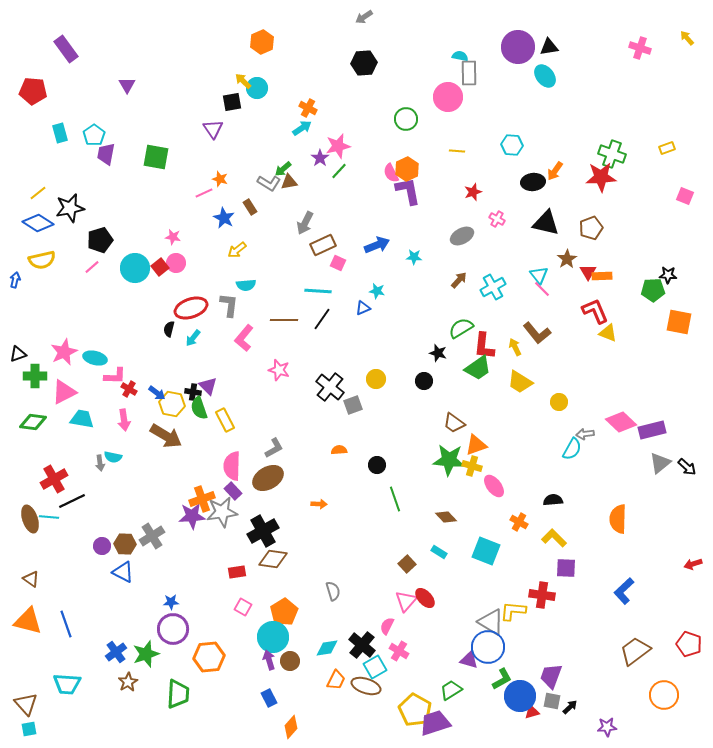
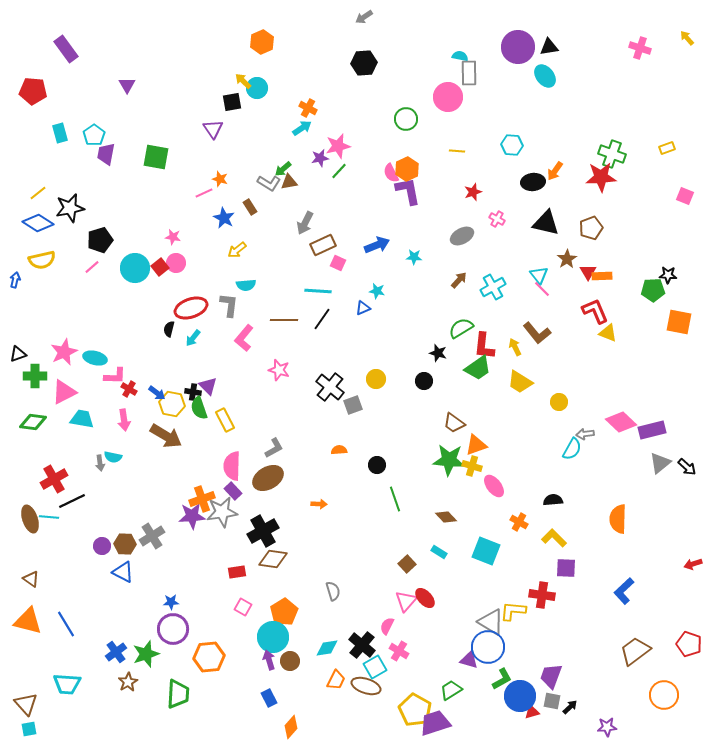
purple star at (320, 158): rotated 24 degrees clockwise
blue line at (66, 624): rotated 12 degrees counterclockwise
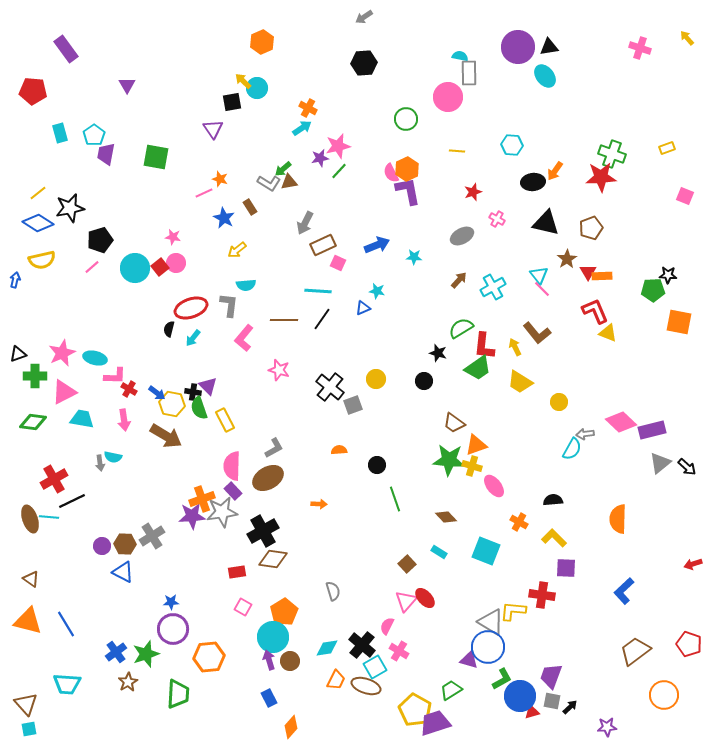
pink star at (64, 352): moved 2 px left, 1 px down
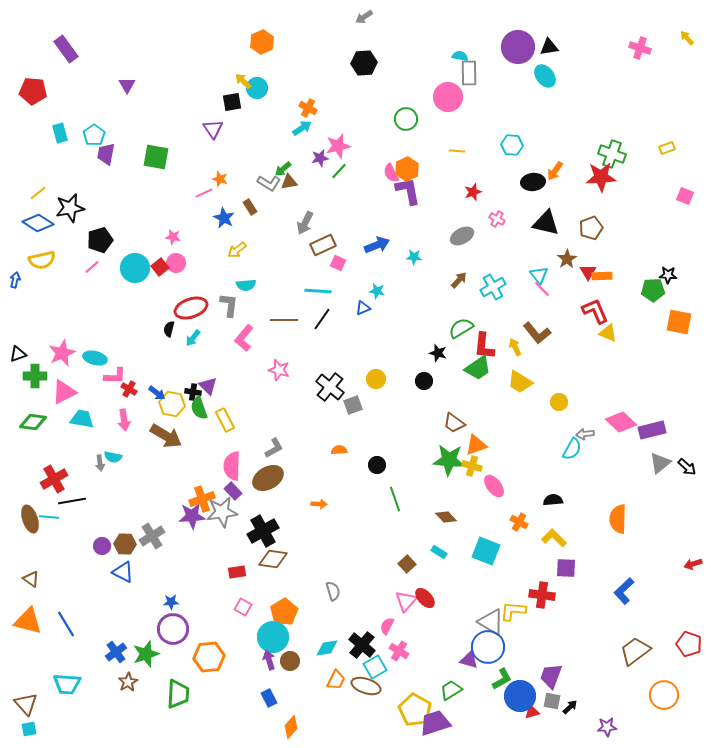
black line at (72, 501): rotated 16 degrees clockwise
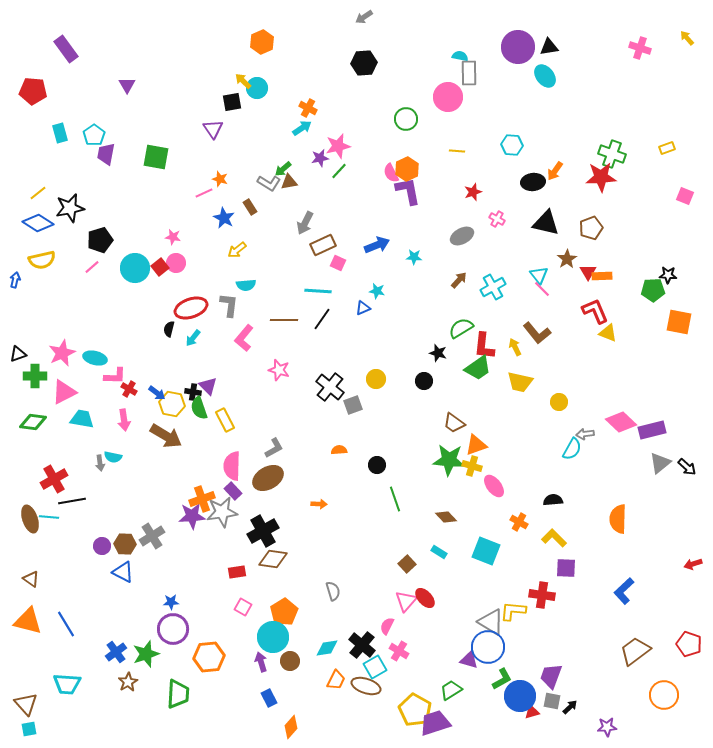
yellow trapezoid at (520, 382): rotated 20 degrees counterclockwise
purple arrow at (269, 660): moved 8 px left, 2 px down
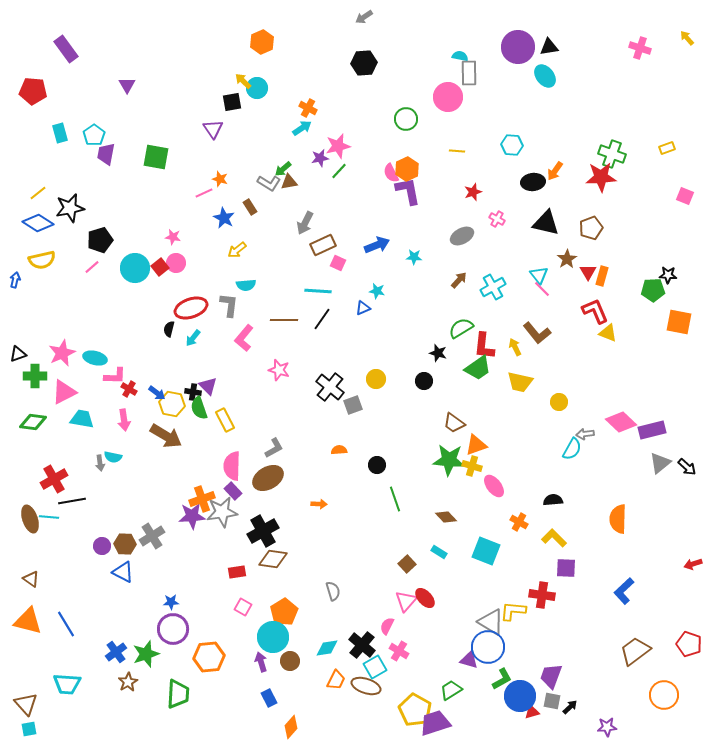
orange rectangle at (602, 276): rotated 72 degrees counterclockwise
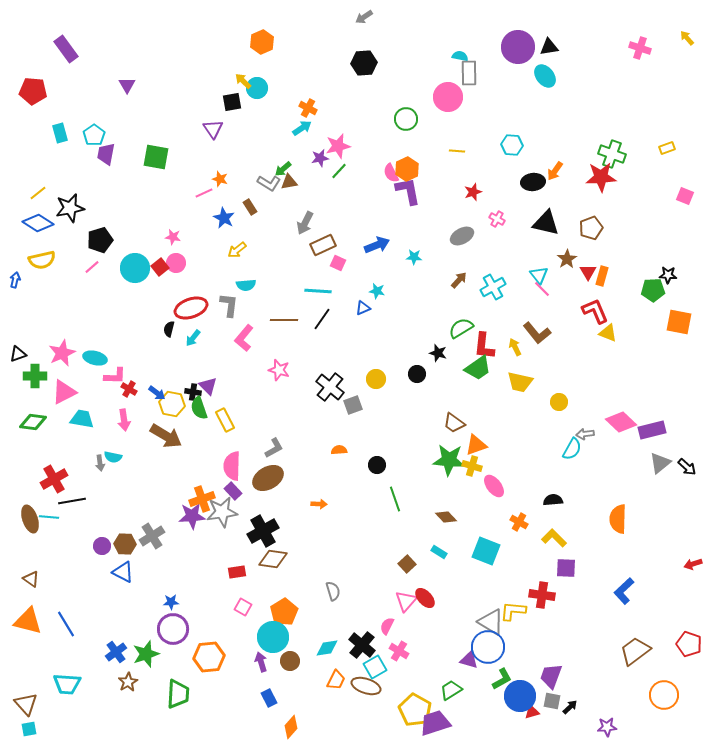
black circle at (424, 381): moved 7 px left, 7 px up
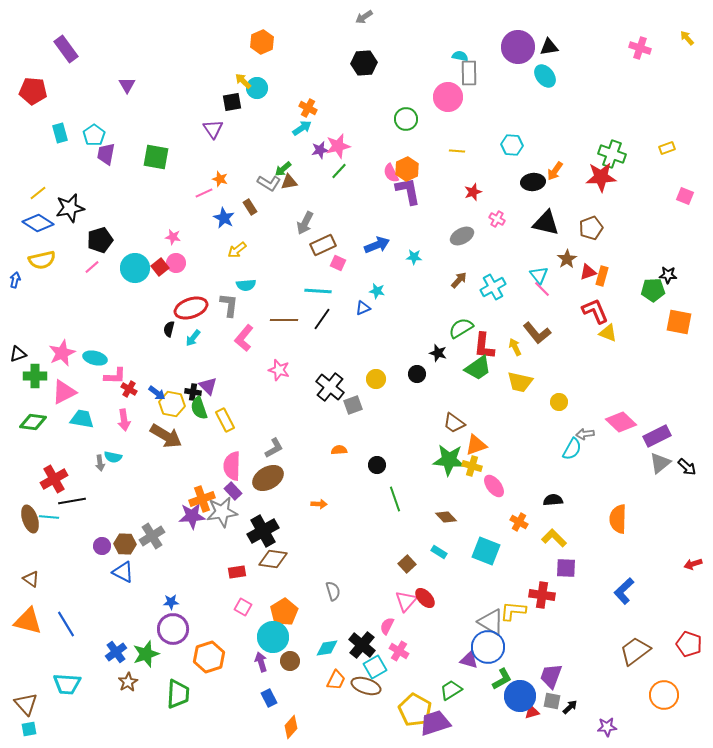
purple star at (320, 158): moved 8 px up
red triangle at (588, 272): rotated 42 degrees clockwise
purple rectangle at (652, 430): moved 5 px right, 6 px down; rotated 12 degrees counterclockwise
orange hexagon at (209, 657): rotated 12 degrees counterclockwise
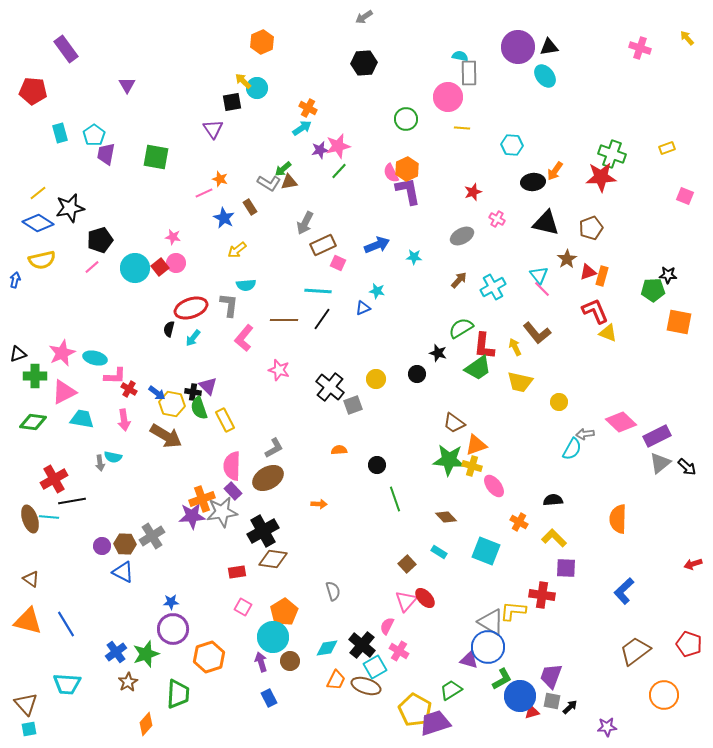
yellow line at (457, 151): moved 5 px right, 23 px up
orange diamond at (291, 727): moved 145 px left, 3 px up
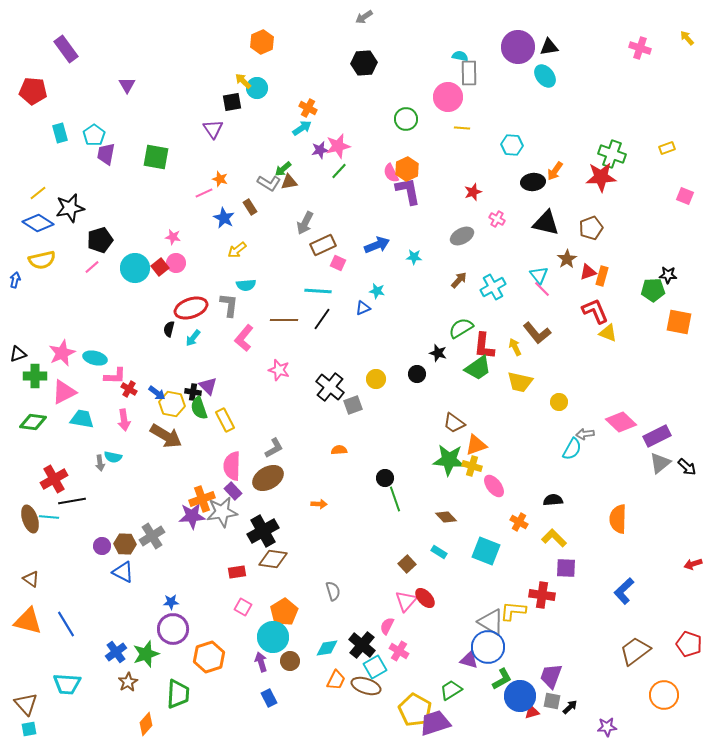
black circle at (377, 465): moved 8 px right, 13 px down
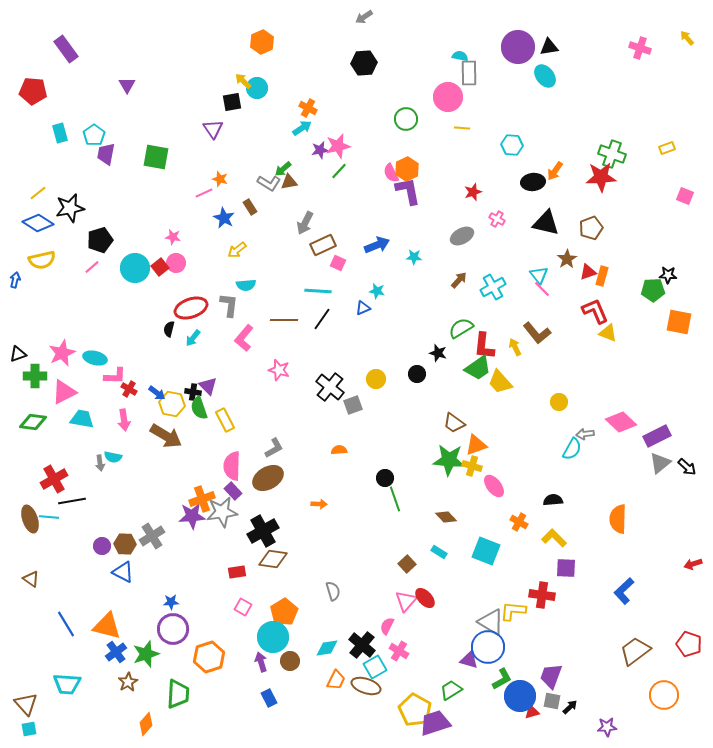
yellow trapezoid at (520, 382): moved 20 px left; rotated 36 degrees clockwise
orange triangle at (28, 621): moved 79 px right, 5 px down
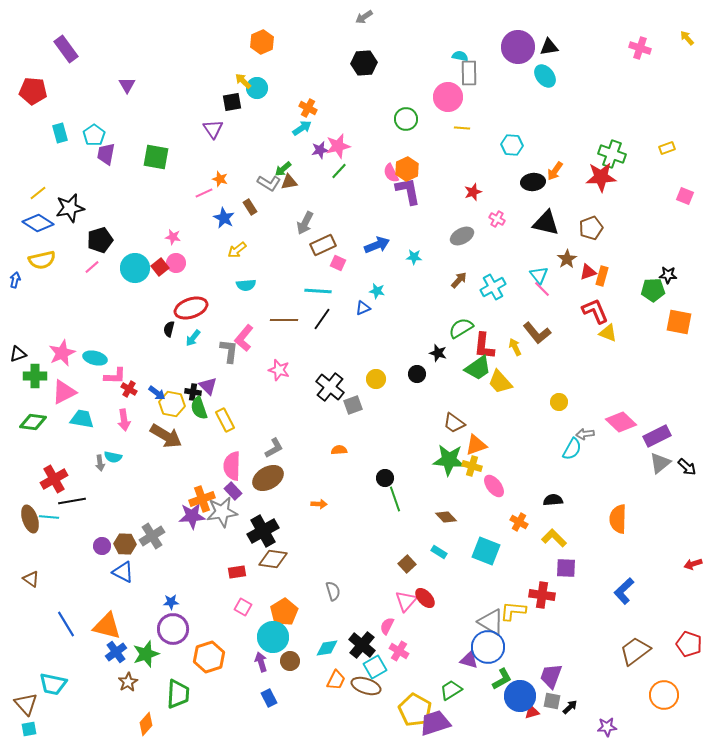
gray L-shape at (229, 305): moved 46 px down
cyan trapezoid at (67, 684): moved 14 px left; rotated 8 degrees clockwise
